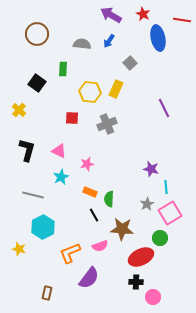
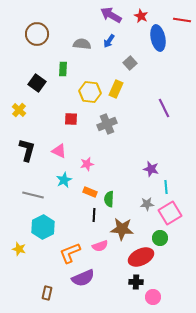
red star: moved 2 px left, 2 px down
red square: moved 1 px left, 1 px down
cyan star: moved 3 px right, 3 px down
gray star: rotated 24 degrees clockwise
black line: rotated 32 degrees clockwise
purple semicircle: moved 6 px left; rotated 30 degrees clockwise
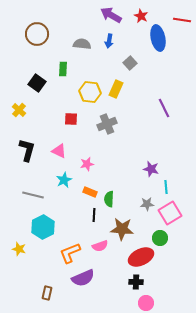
blue arrow: rotated 24 degrees counterclockwise
pink circle: moved 7 px left, 6 px down
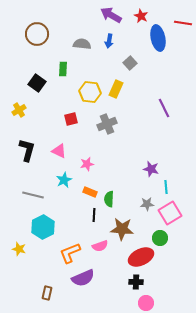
red line: moved 1 px right, 3 px down
yellow cross: rotated 16 degrees clockwise
red square: rotated 16 degrees counterclockwise
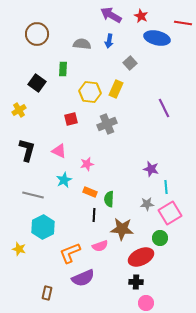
blue ellipse: moved 1 px left; rotated 65 degrees counterclockwise
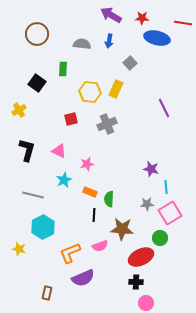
red star: moved 1 px right, 2 px down; rotated 24 degrees counterclockwise
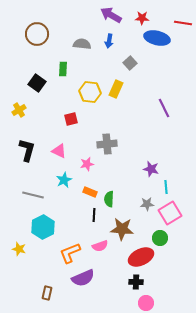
gray cross: moved 20 px down; rotated 18 degrees clockwise
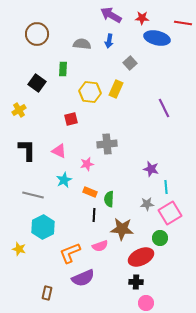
black L-shape: rotated 15 degrees counterclockwise
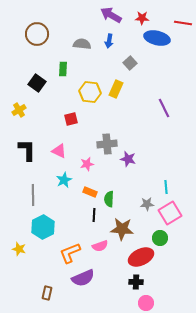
purple star: moved 23 px left, 10 px up
gray line: rotated 75 degrees clockwise
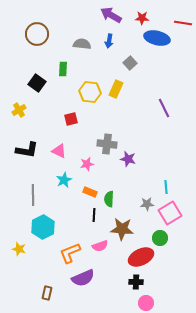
gray cross: rotated 12 degrees clockwise
black L-shape: rotated 100 degrees clockwise
